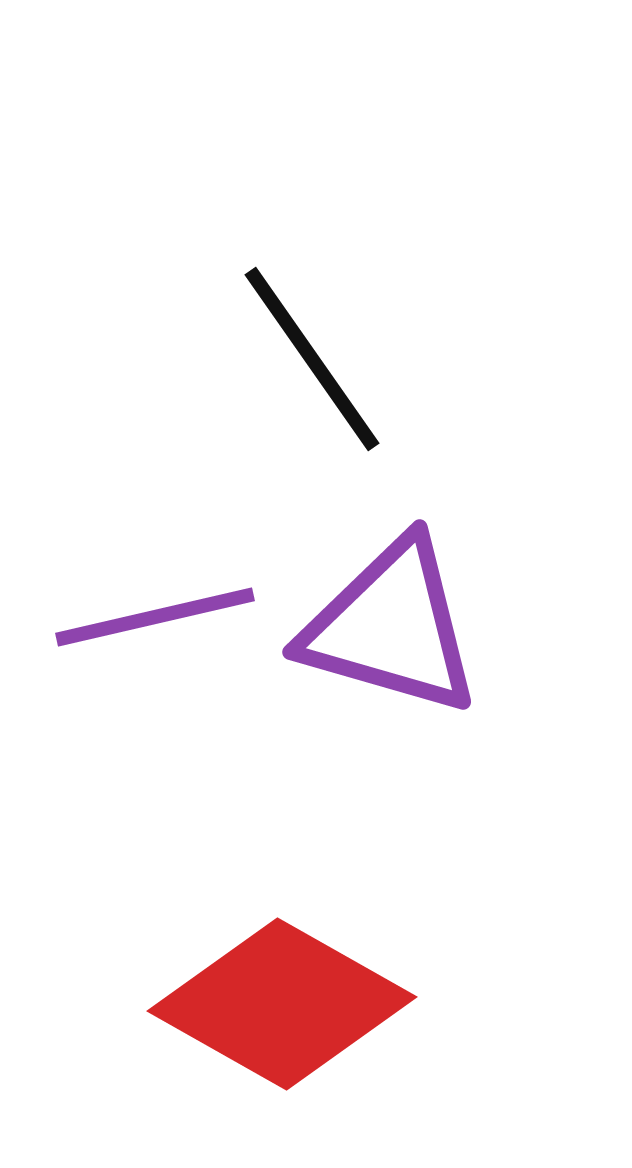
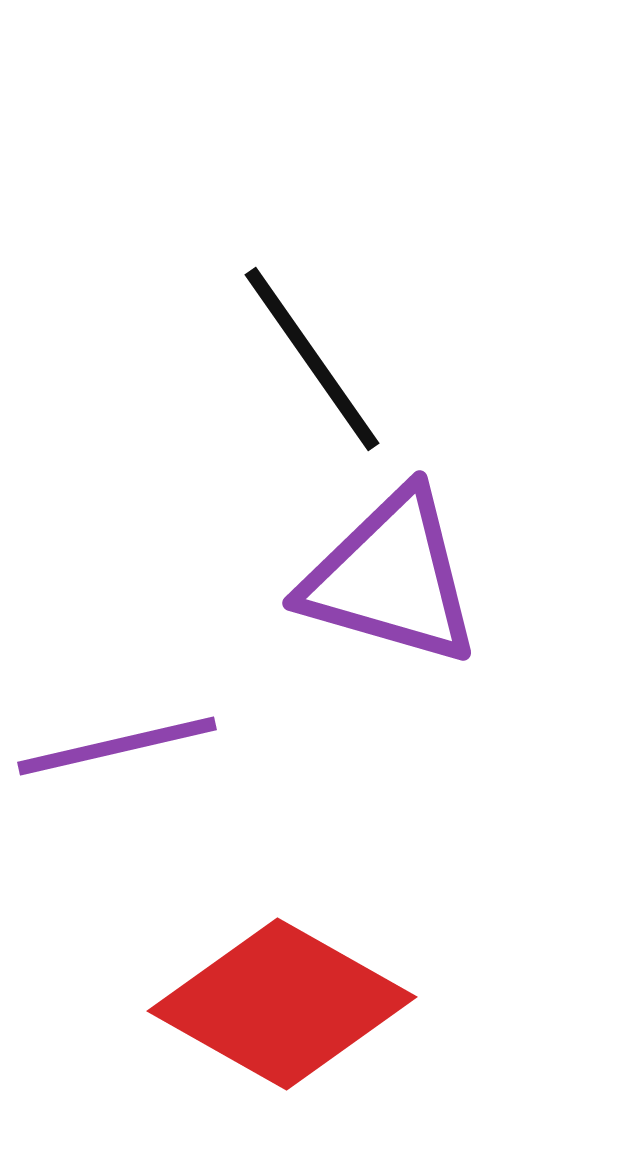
purple line: moved 38 px left, 129 px down
purple triangle: moved 49 px up
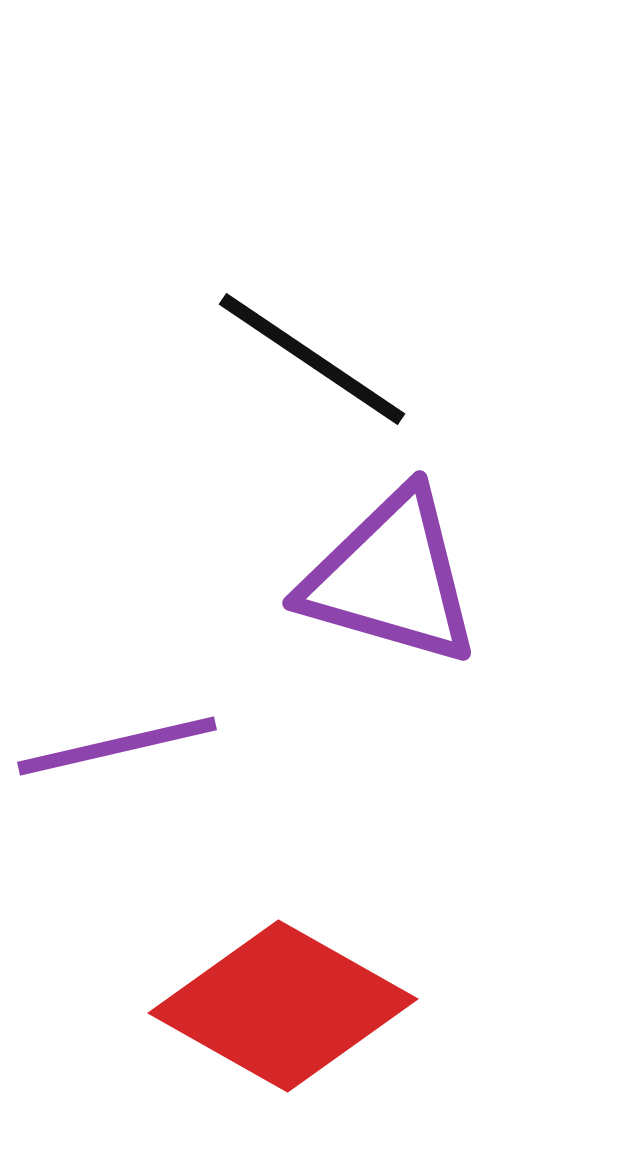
black line: rotated 21 degrees counterclockwise
red diamond: moved 1 px right, 2 px down
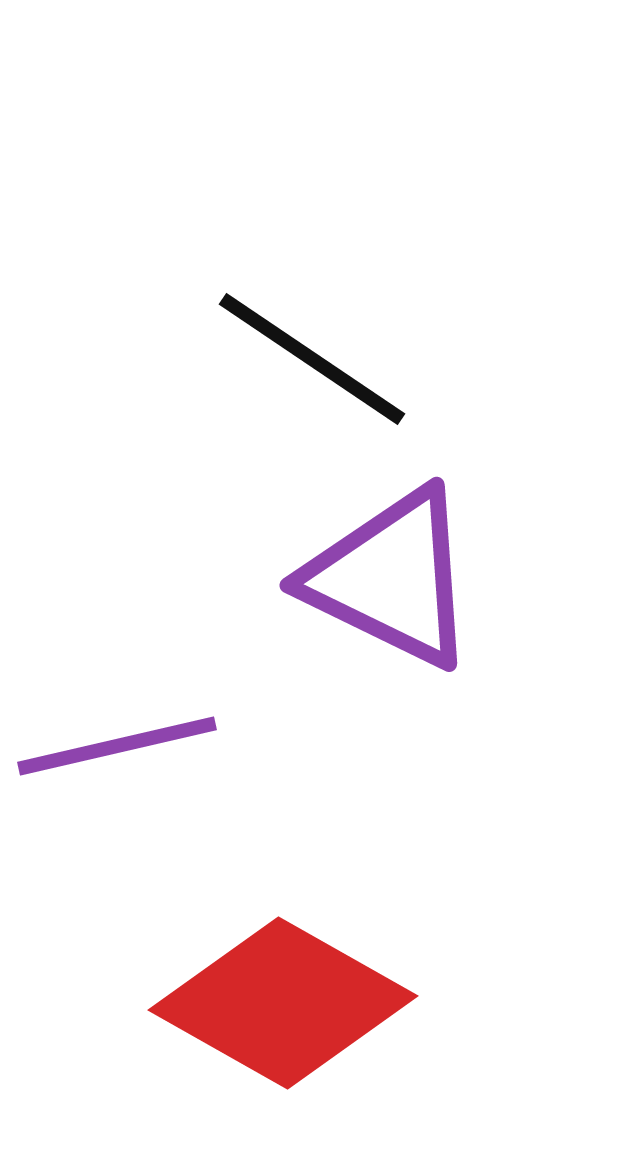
purple triangle: rotated 10 degrees clockwise
red diamond: moved 3 px up
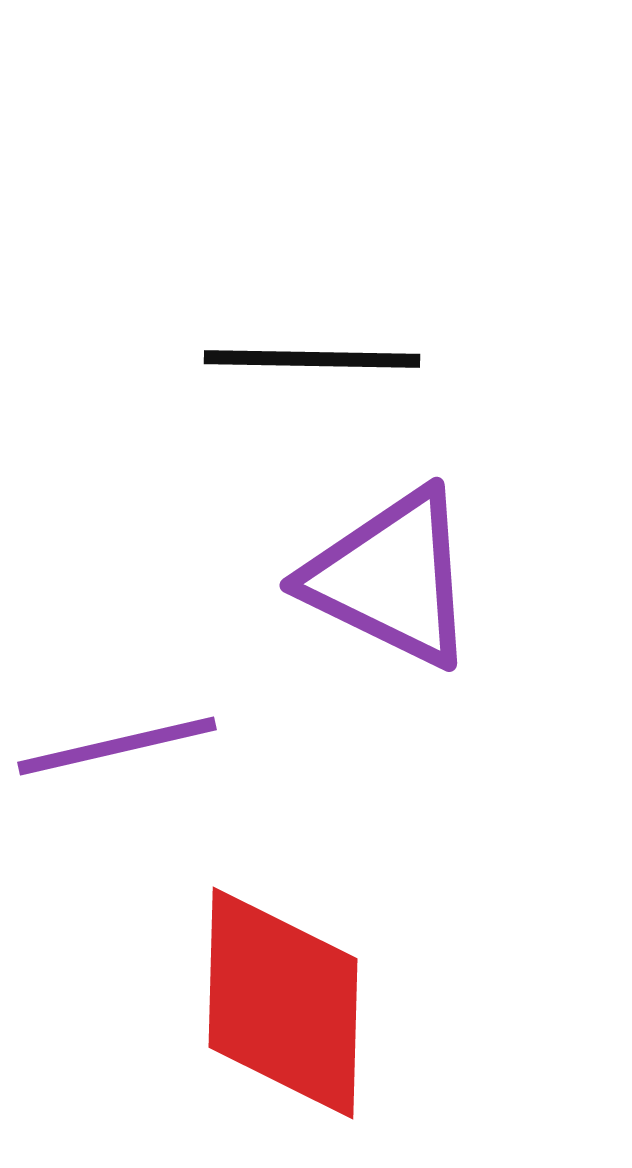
black line: rotated 33 degrees counterclockwise
red diamond: rotated 62 degrees clockwise
